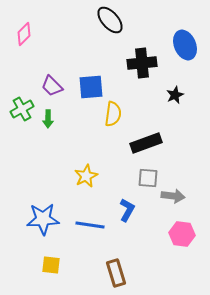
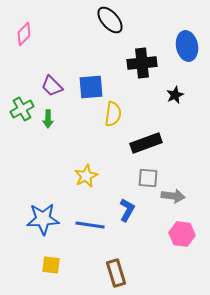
blue ellipse: moved 2 px right, 1 px down; rotated 12 degrees clockwise
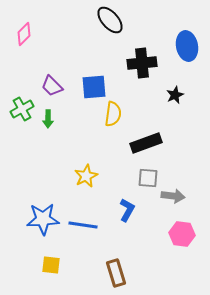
blue square: moved 3 px right
blue line: moved 7 px left
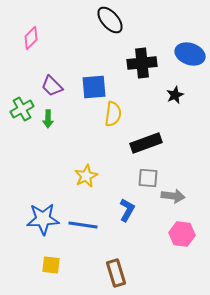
pink diamond: moved 7 px right, 4 px down
blue ellipse: moved 3 px right, 8 px down; rotated 60 degrees counterclockwise
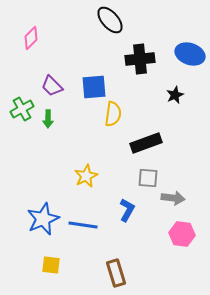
black cross: moved 2 px left, 4 px up
gray arrow: moved 2 px down
blue star: rotated 20 degrees counterclockwise
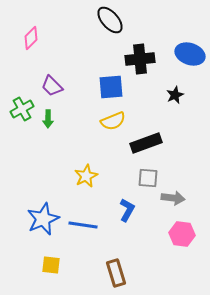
blue square: moved 17 px right
yellow semicircle: moved 7 px down; rotated 60 degrees clockwise
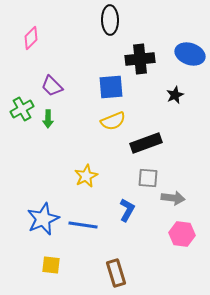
black ellipse: rotated 40 degrees clockwise
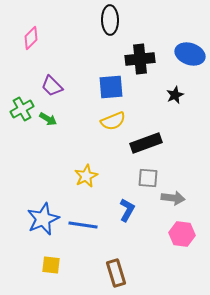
green arrow: rotated 60 degrees counterclockwise
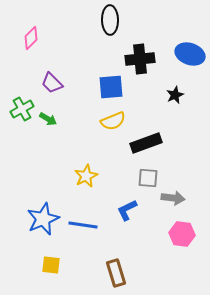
purple trapezoid: moved 3 px up
blue L-shape: rotated 145 degrees counterclockwise
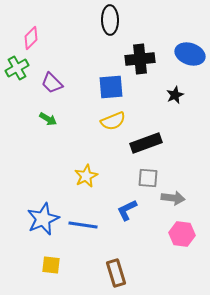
green cross: moved 5 px left, 41 px up
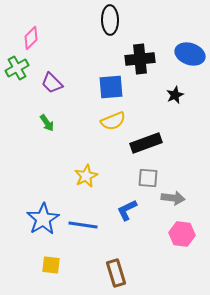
green arrow: moved 1 px left, 4 px down; rotated 24 degrees clockwise
blue star: rotated 8 degrees counterclockwise
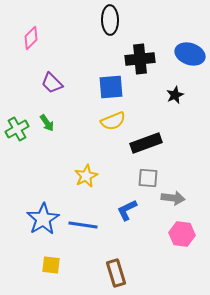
green cross: moved 61 px down
